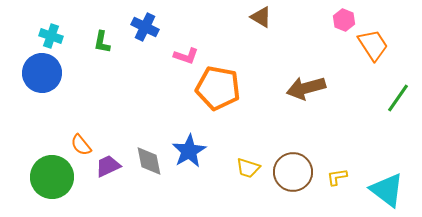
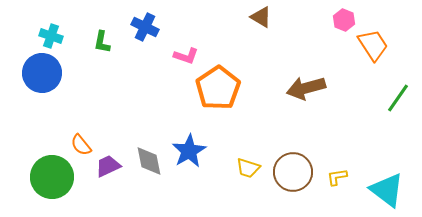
orange pentagon: rotated 27 degrees clockwise
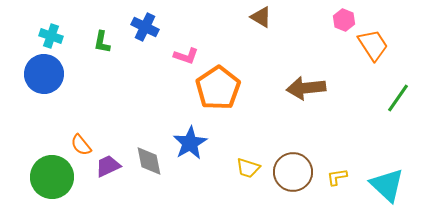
blue circle: moved 2 px right, 1 px down
brown arrow: rotated 9 degrees clockwise
blue star: moved 1 px right, 8 px up
cyan triangle: moved 5 px up; rotated 6 degrees clockwise
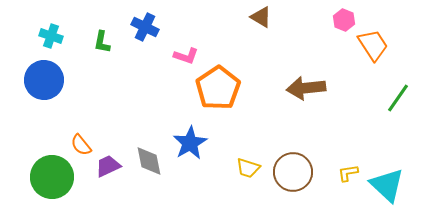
blue circle: moved 6 px down
yellow L-shape: moved 11 px right, 4 px up
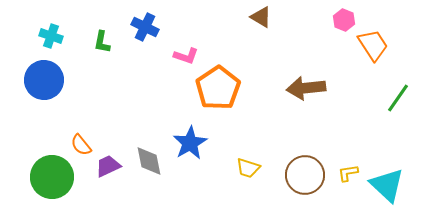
brown circle: moved 12 px right, 3 px down
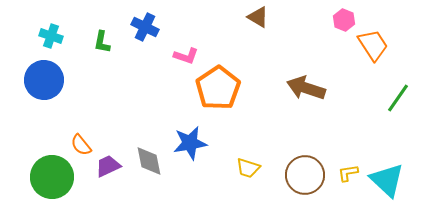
brown triangle: moved 3 px left
brown arrow: rotated 24 degrees clockwise
blue star: rotated 20 degrees clockwise
cyan triangle: moved 5 px up
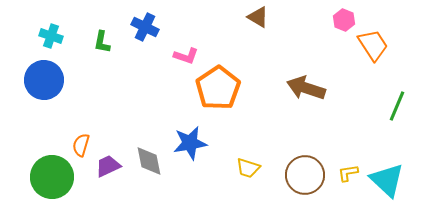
green line: moved 1 px left, 8 px down; rotated 12 degrees counterclockwise
orange semicircle: rotated 55 degrees clockwise
